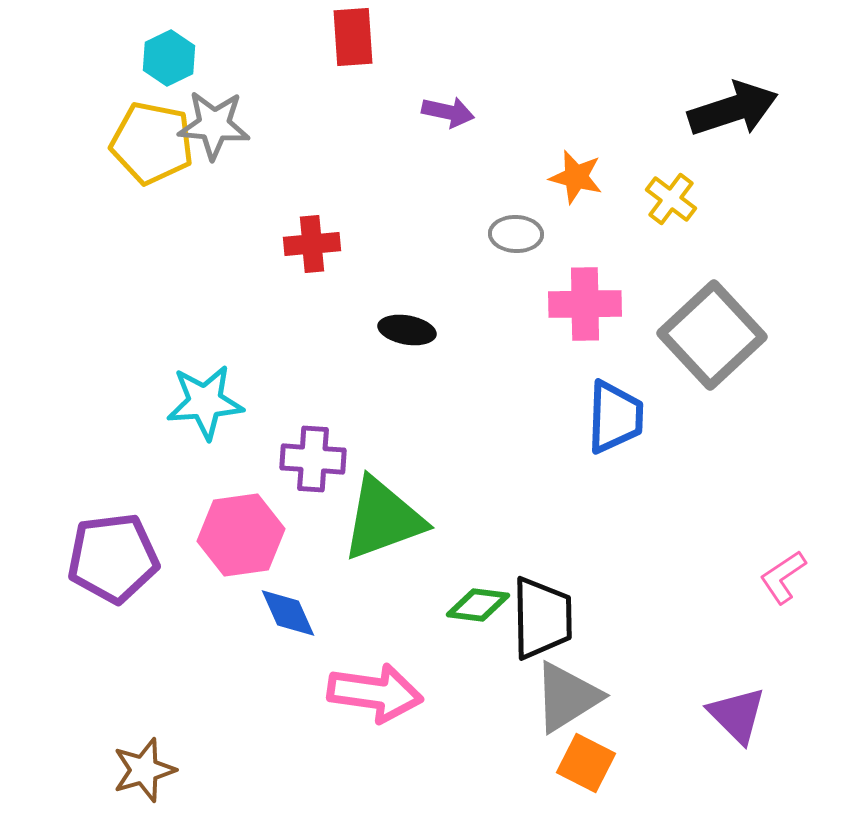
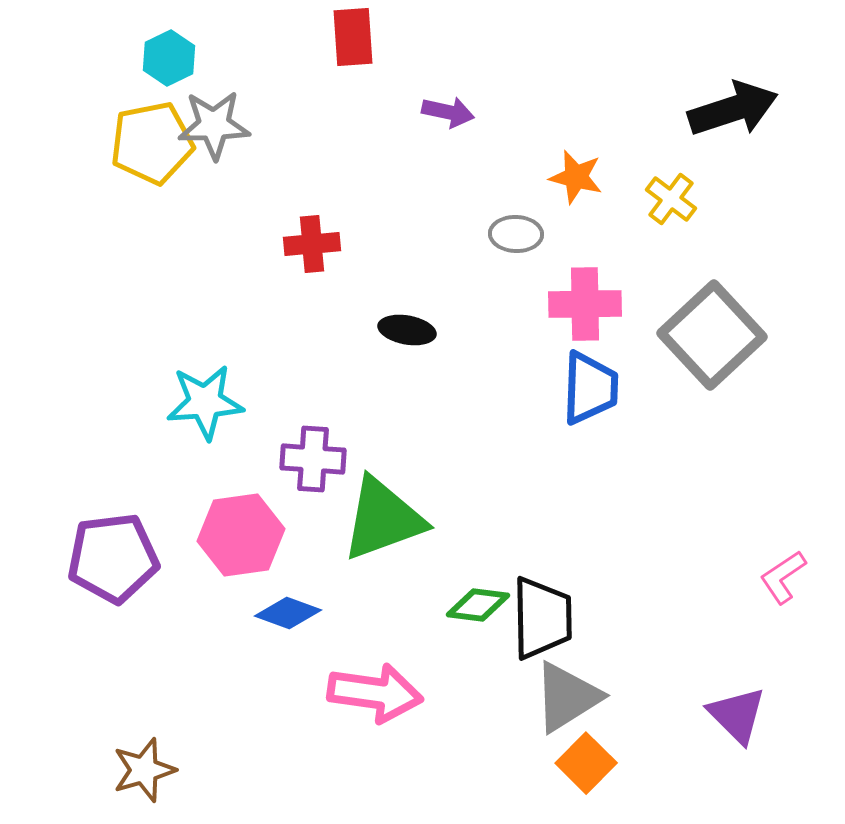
gray star: rotated 6 degrees counterclockwise
yellow pentagon: rotated 22 degrees counterclockwise
blue trapezoid: moved 25 px left, 29 px up
blue diamond: rotated 46 degrees counterclockwise
orange square: rotated 18 degrees clockwise
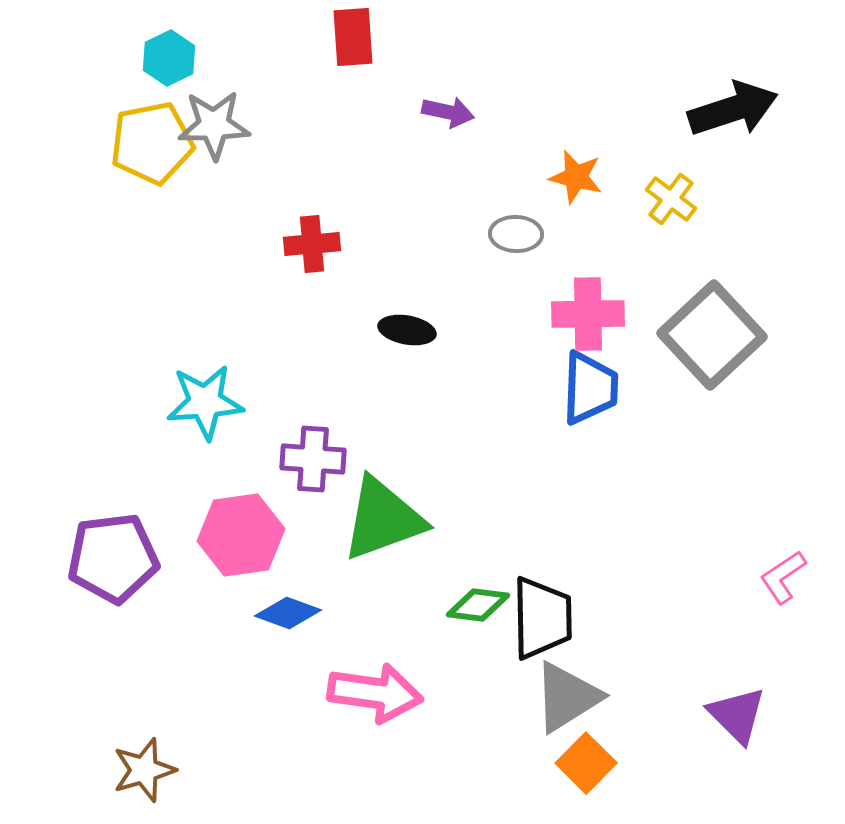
pink cross: moved 3 px right, 10 px down
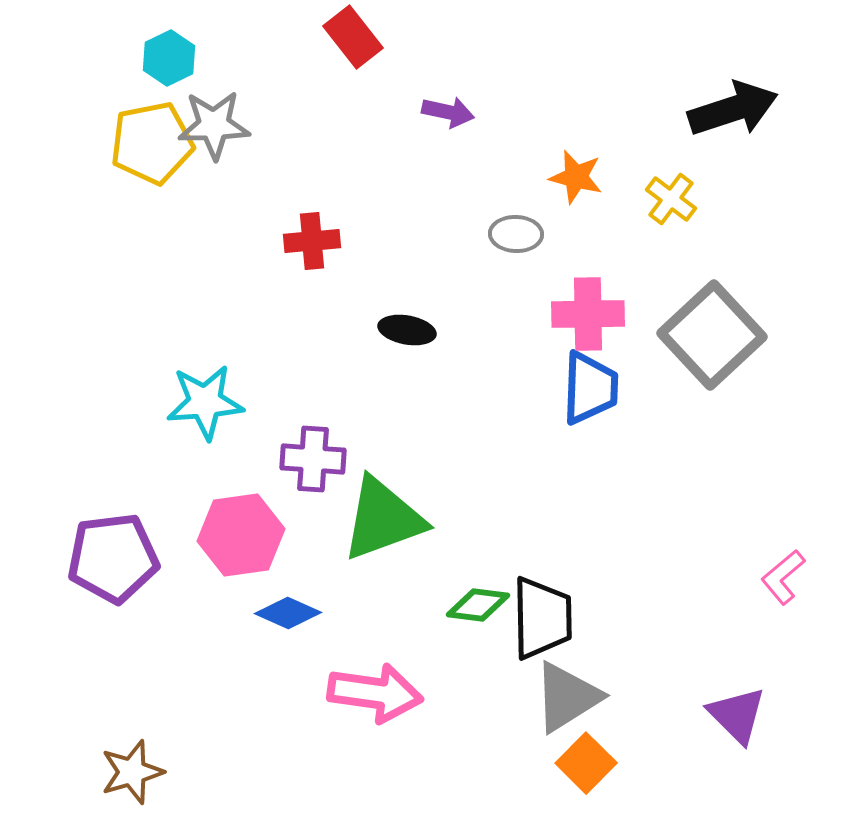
red rectangle: rotated 34 degrees counterclockwise
red cross: moved 3 px up
pink L-shape: rotated 6 degrees counterclockwise
blue diamond: rotated 4 degrees clockwise
brown star: moved 12 px left, 2 px down
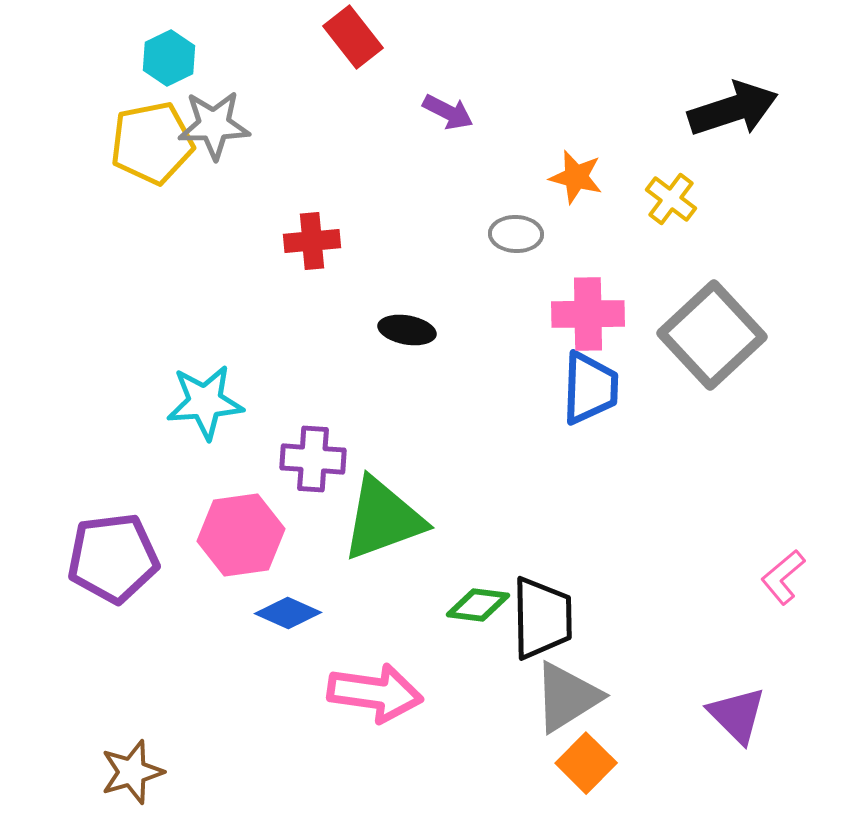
purple arrow: rotated 15 degrees clockwise
